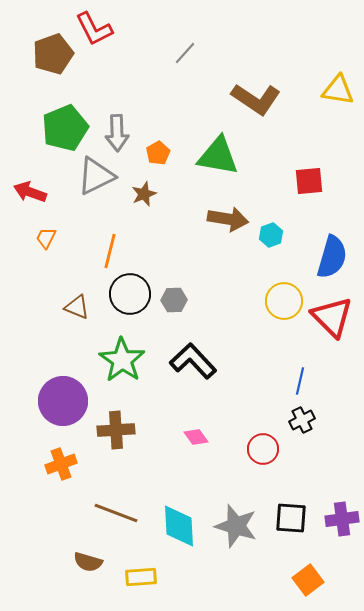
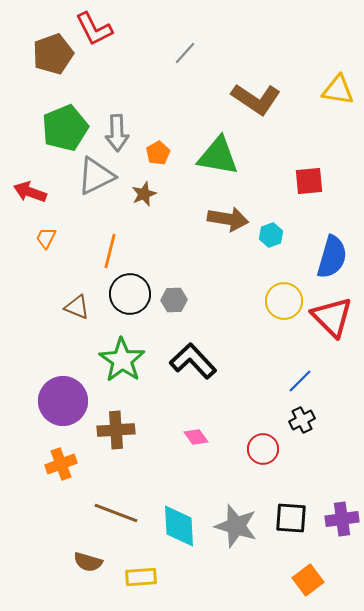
blue line: rotated 32 degrees clockwise
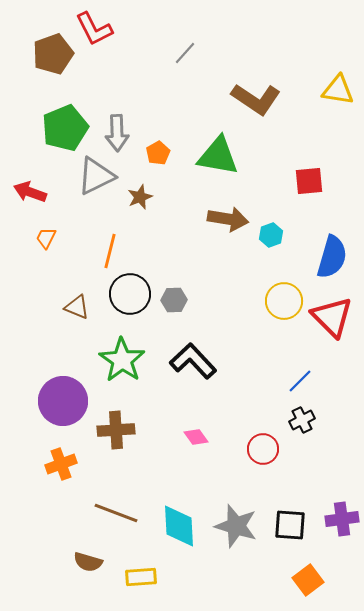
brown star: moved 4 px left, 3 px down
black square: moved 1 px left, 7 px down
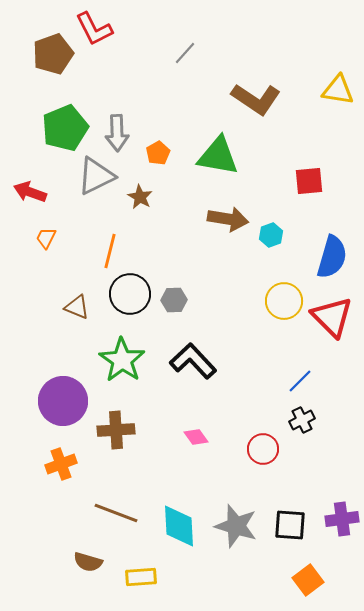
brown star: rotated 20 degrees counterclockwise
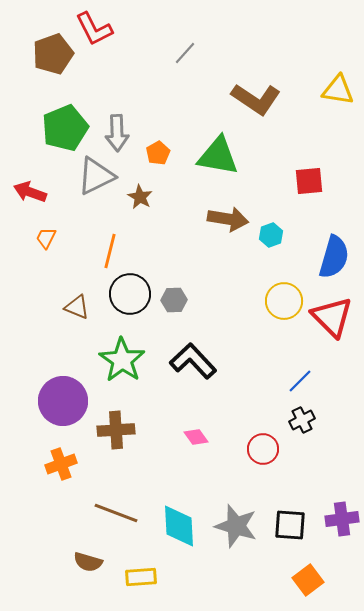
blue semicircle: moved 2 px right
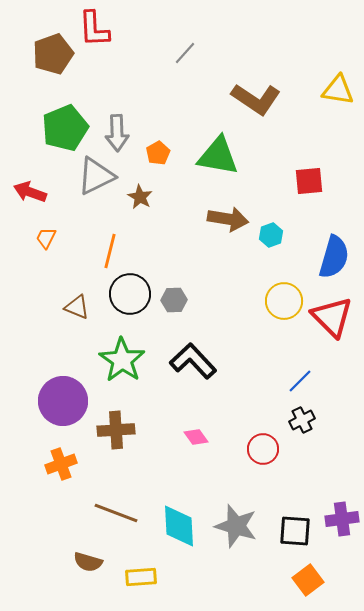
red L-shape: rotated 24 degrees clockwise
black square: moved 5 px right, 6 px down
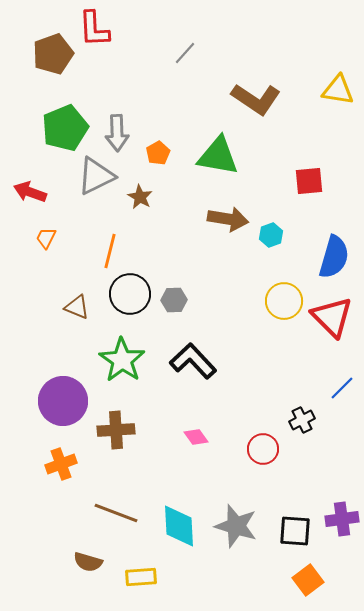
blue line: moved 42 px right, 7 px down
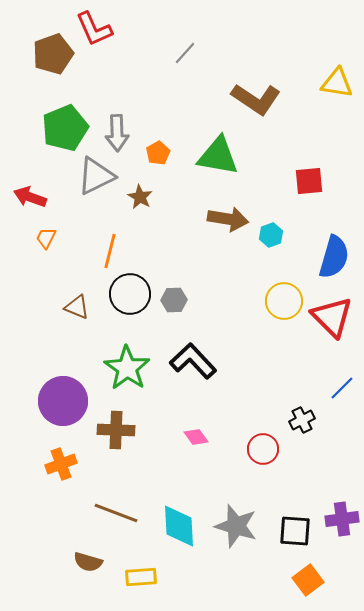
red L-shape: rotated 21 degrees counterclockwise
yellow triangle: moved 1 px left, 7 px up
red arrow: moved 5 px down
green star: moved 5 px right, 8 px down
brown cross: rotated 6 degrees clockwise
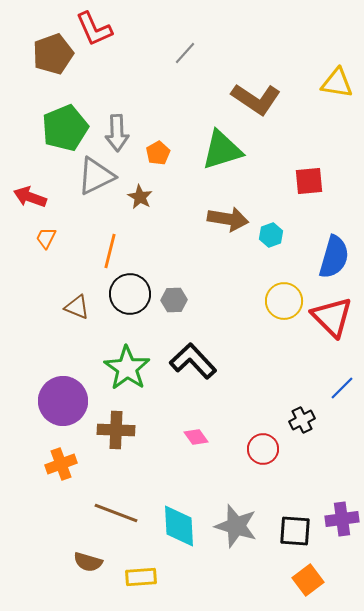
green triangle: moved 4 px right, 6 px up; rotated 27 degrees counterclockwise
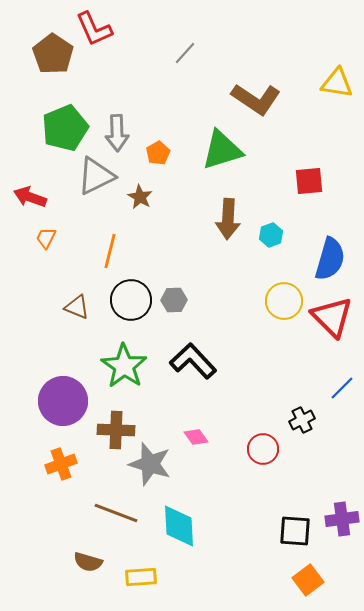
brown pentagon: rotated 18 degrees counterclockwise
brown arrow: rotated 84 degrees clockwise
blue semicircle: moved 4 px left, 2 px down
black circle: moved 1 px right, 6 px down
green star: moved 3 px left, 2 px up
gray star: moved 86 px left, 62 px up
